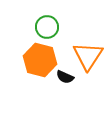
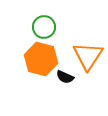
green circle: moved 3 px left
orange hexagon: moved 1 px right, 1 px up
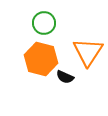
green circle: moved 4 px up
orange triangle: moved 4 px up
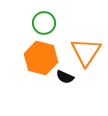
orange triangle: moved 2 px left
orange hexagon: moved 1 px up
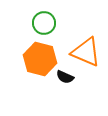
orange triangle: rotated 40 degrees counterclockwise
orange hexagon: moved 1 px left, 1 px down
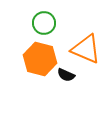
orange triangle: moved 3 px up
black semicircle: moved 1 px right, 2 px up
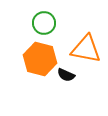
orange triangle: rotated 12 degrees counterclockwise
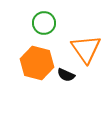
orange triangle: rotated 44 degrees clockwise
orange hexagon: moved 3 px left, 4 px down
